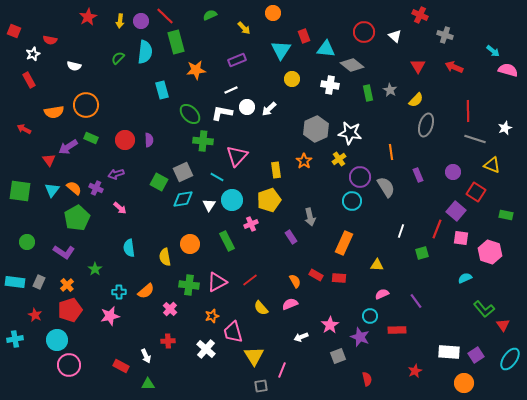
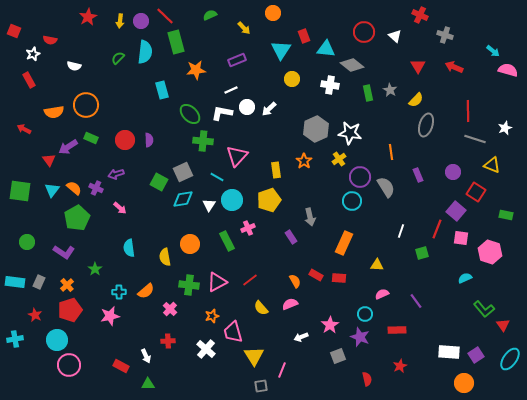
pink cross at (251, 224): moved 3 px left, 4 px down
cyan circle at (370, 316): moved 5 px left, 2 px up
red star at (415, 371): moved 15 px left, 5 px up
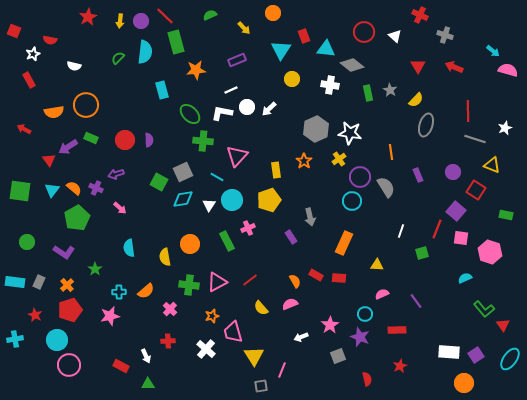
red square at (476, 192): moved 2 px up
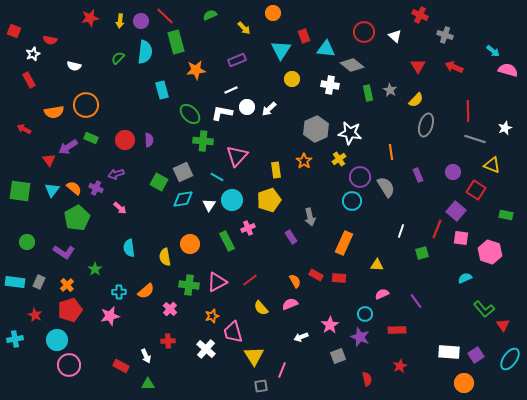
red star at (88, 17): moved 2 px right, 1 px down; rotated 18 degrees clockwise
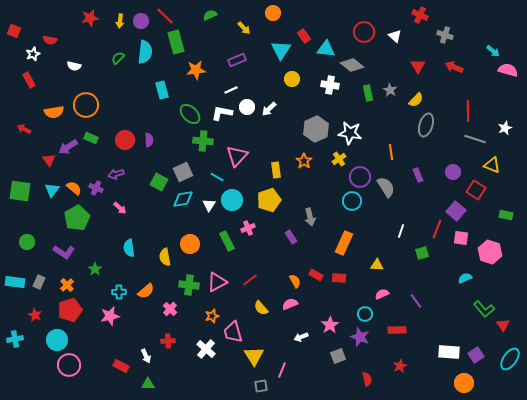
red rectangle at (304, 36): rotated 16 degrees counterclockwise
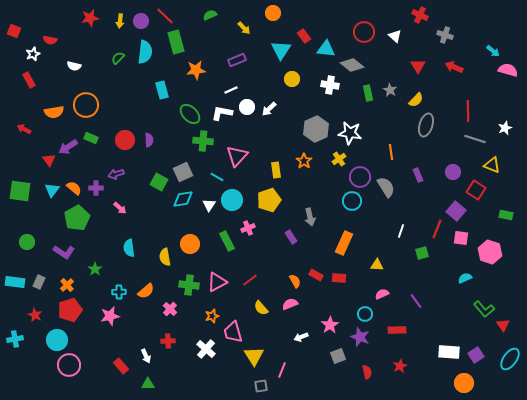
purple cross at (96, 188): rotated 24 degrees counterclockwise
red rectangle at (121, 366): rotated 21 degrees clockwise
red semicircle at (367, 379): moved 7 px up
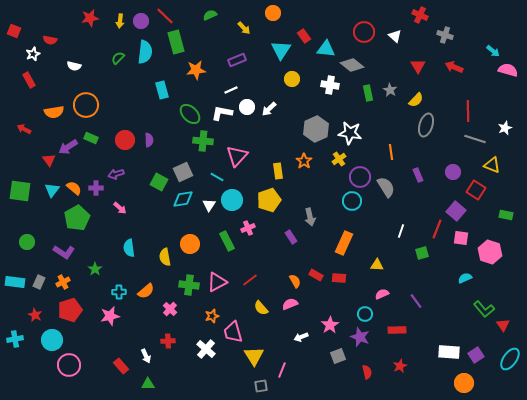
yellow rectangle at (276, 170): moved 2 px right, 1 px down
orange cross at (67, 285): moved 4 px left, 3 px up; rotated 16 degrees clockwise
cyan circle at (57, 340): moved 5 px left
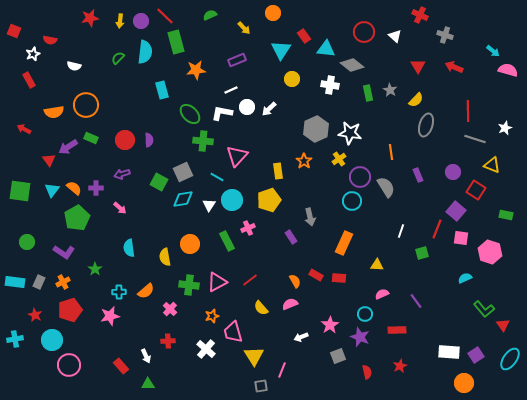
purple arrow at (116, 174): moved 6 px right
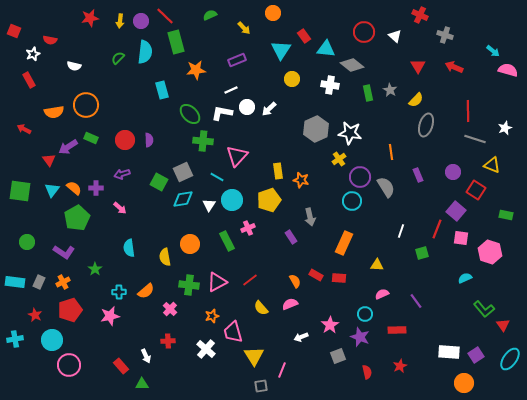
orange star at (304, 161): moved 3 px left, 19 px down; rotated 21 degrees counterclockwise
green triangle at (148, 384): moved 6 px left
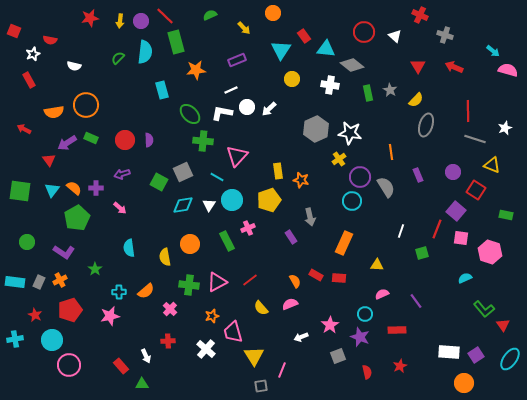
purple arrow at (68, 147): moved 1 px left, 4 px up
cyan diamond at (183, 199): moved 6 px down
orange cross at (63, 282): moved 3 px left, 2 px up
